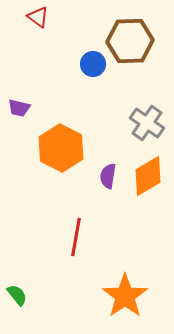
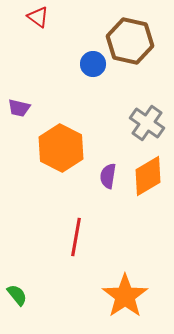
brown hexagon: rotated 15 degrees clockwise
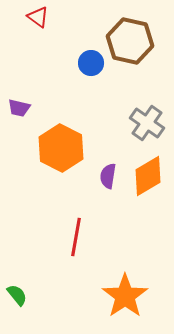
blue circle: moved 2 px left, 1 px up
